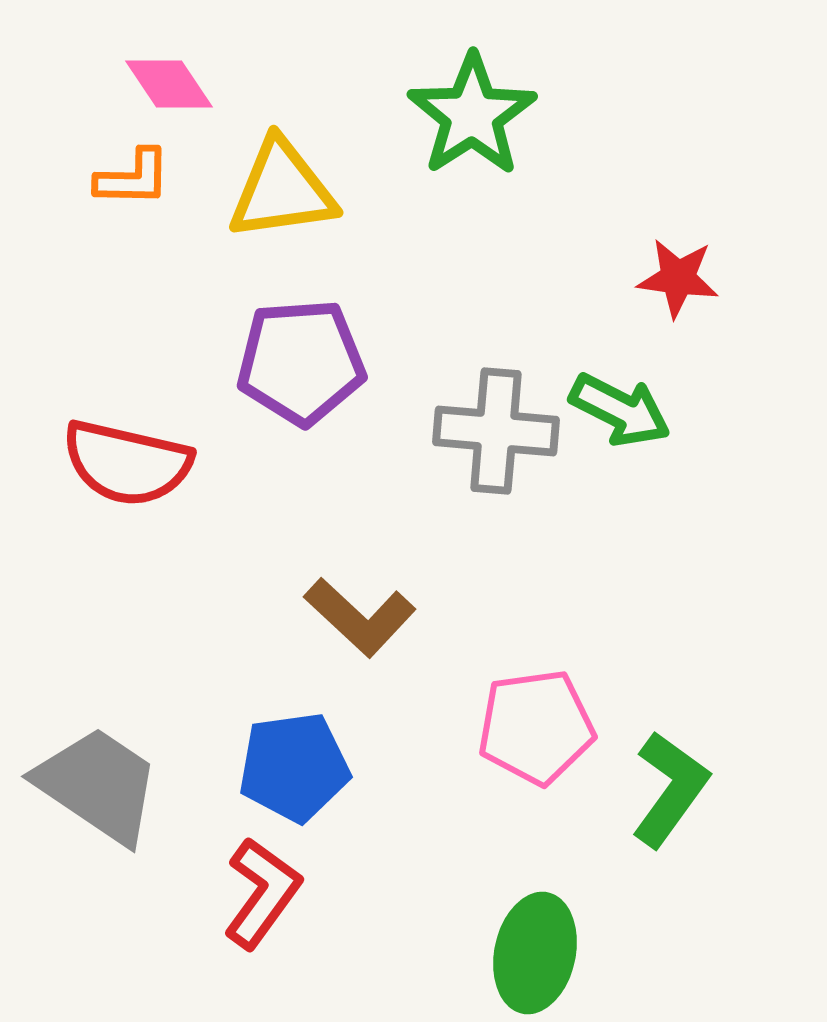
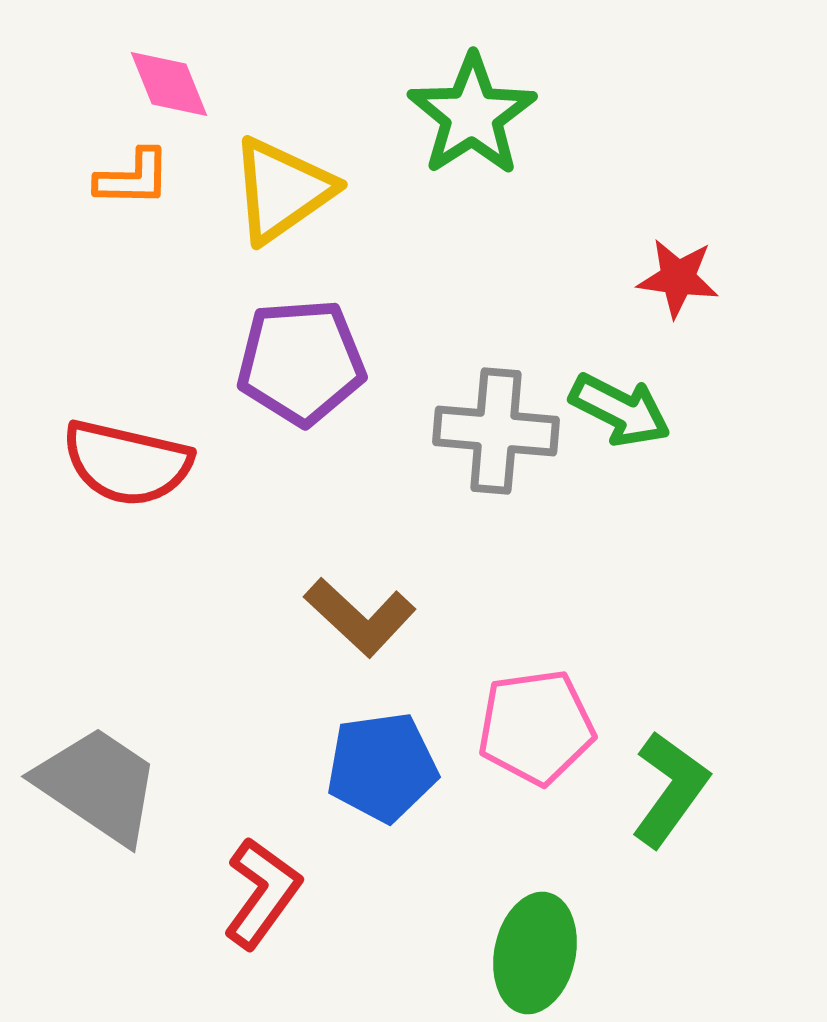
pink diamond: rotated 12 degrees clockwise
yellow triangle: rotated 27 degrees counterclockwise
blue pentagon: moved 88 px right
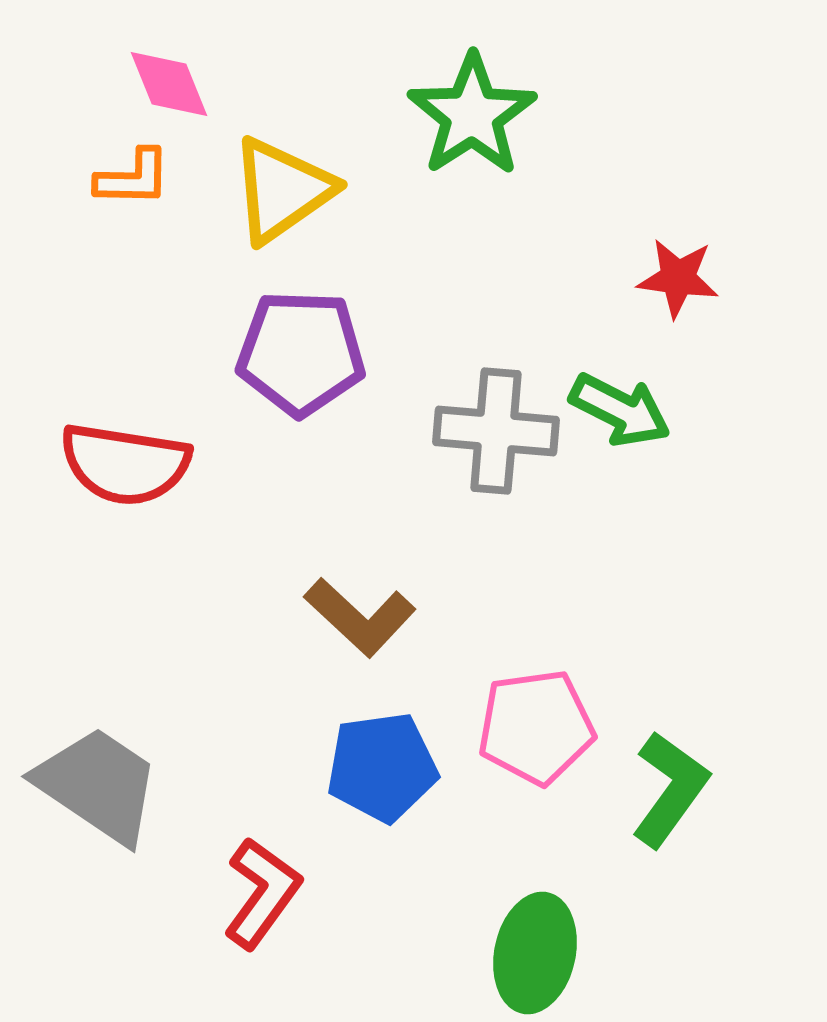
purple pentagon: moved 9 px up; rotated 6 degrees clockwise
red semicircle: moved 2 px left, 1 px down; rotated 4 degrees counterclockwise
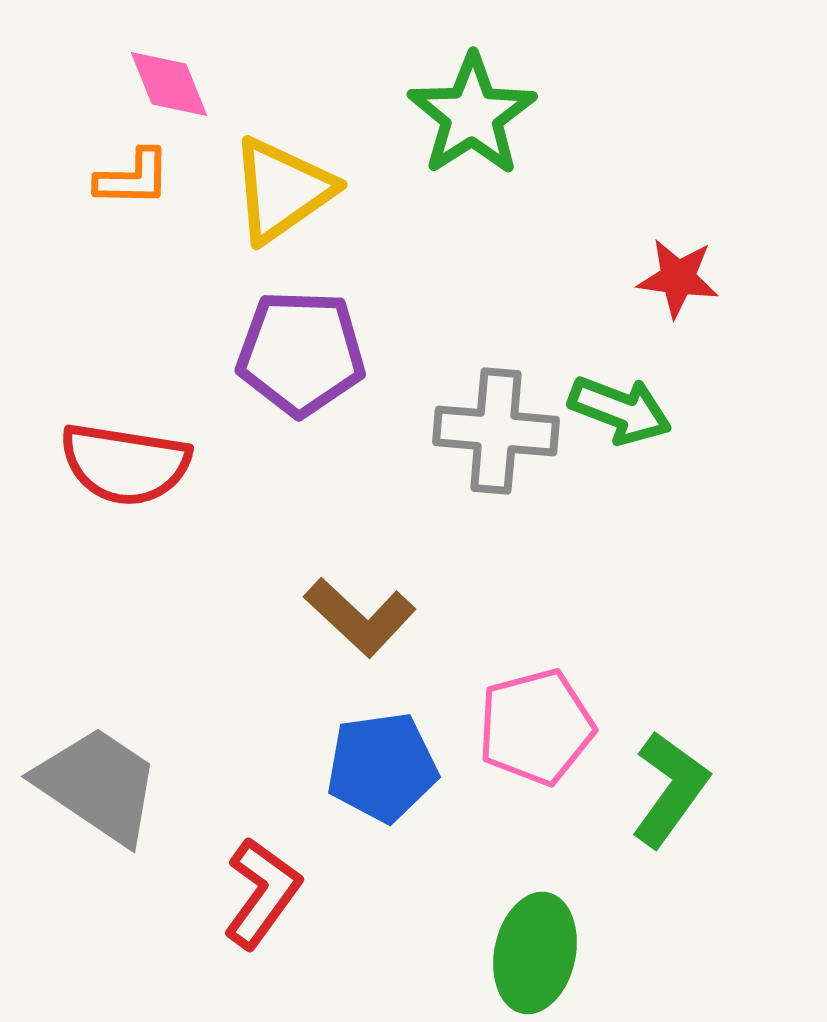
green arrow: rotated 6 degrees counterclockwise
pink pentagon: rotated 7 degrees counterclockwise
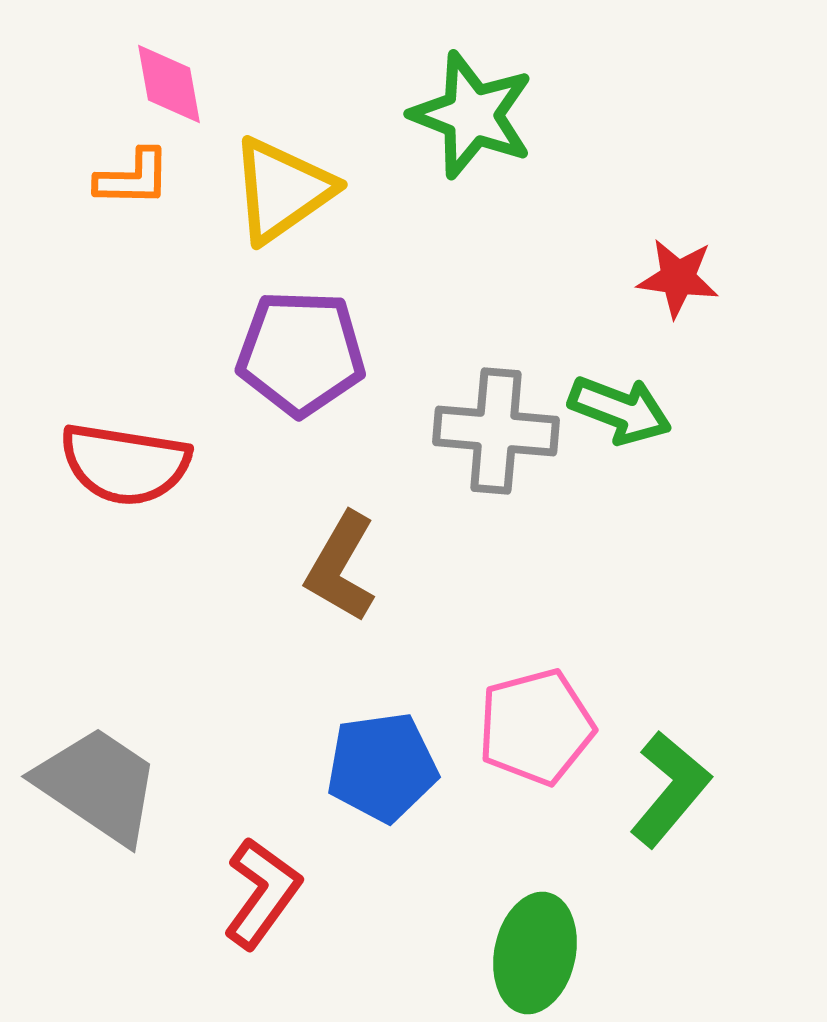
pink diamond: rotated 12 degrees clockwise
green star: rotated 18 degrees counterclockwise
brown L-shape: moved 19 px left, 50 px up; rotated 77 degrees clockwise
green L-shape: rotated 4 degrees clockwise
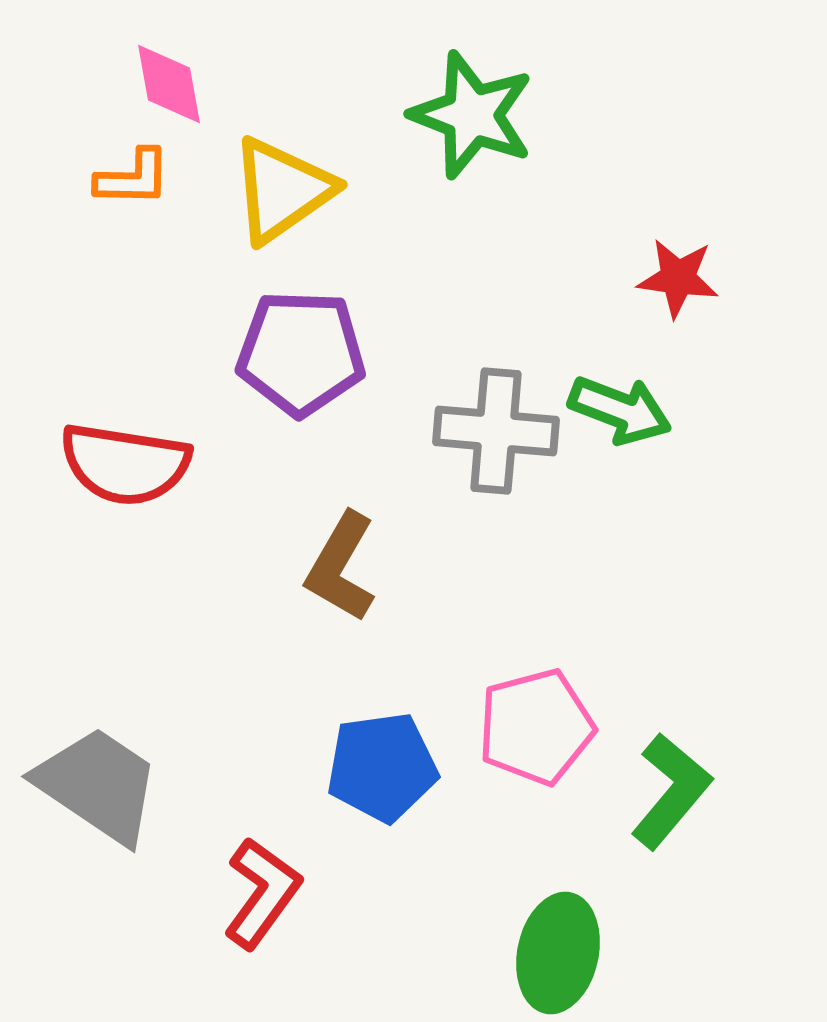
green L-shape: moved 1 px right, 2 px down
green ellipse: moved 23 px right
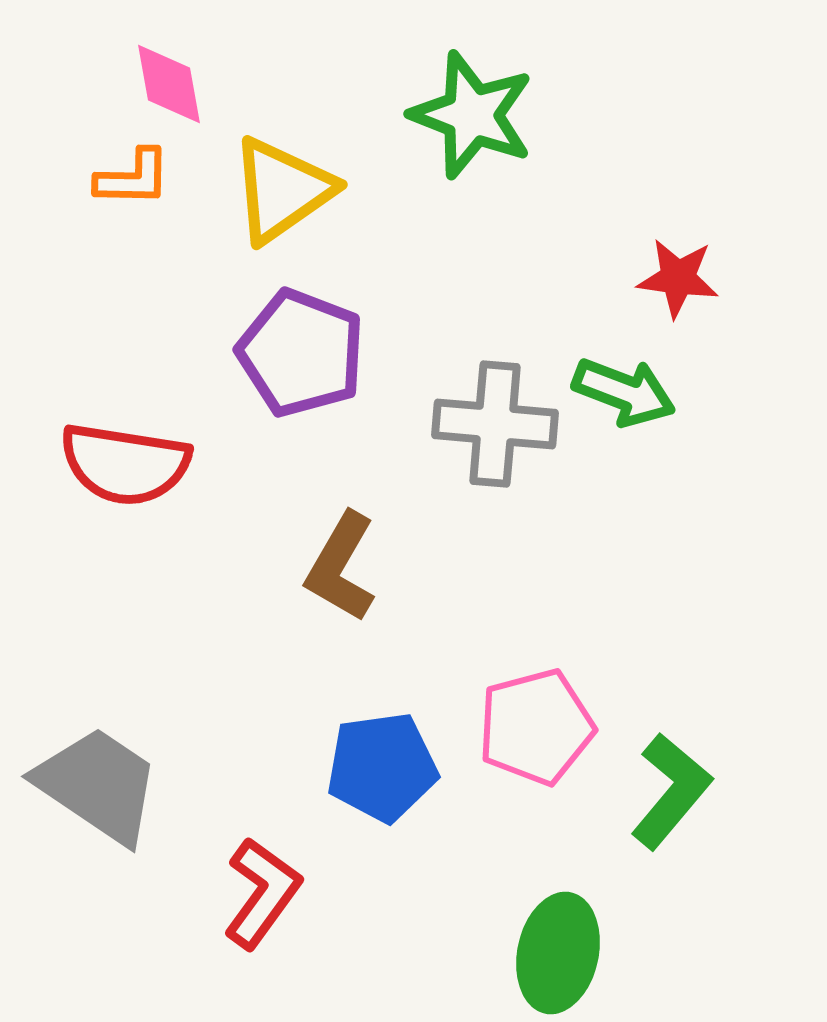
purple pentagon: rotated 19 degrees clockwise
green arrow: moved 4 px right, 18 px up
gray cross: moved 1 px left, 7 px up
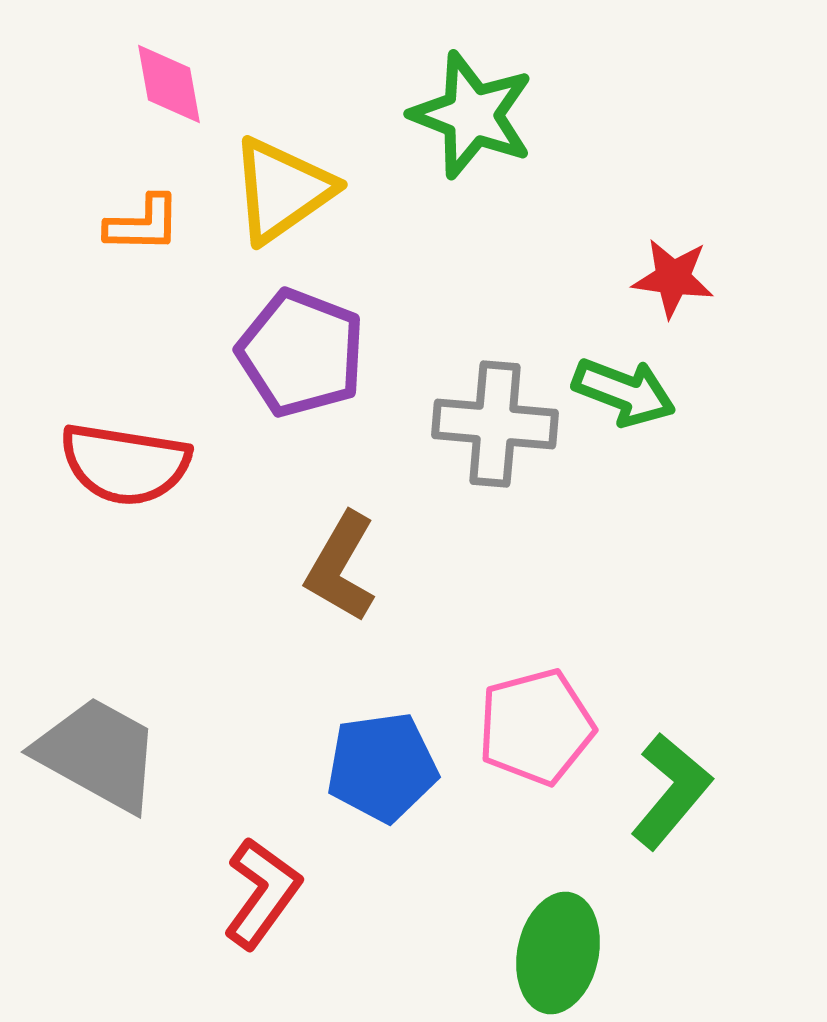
orange L-shape: moved 10 px right, 46 px down
red star: moved 5 px left
gray trapezoid: moved 31 px up; rotated 5 degrees counterclockwise
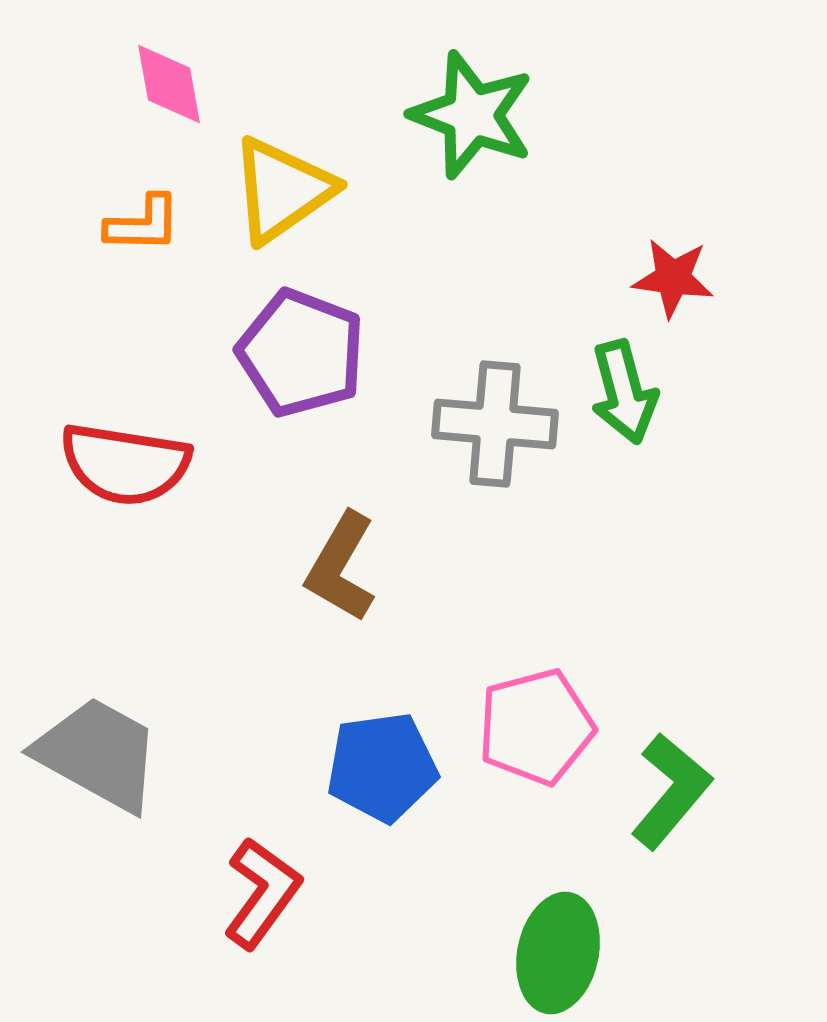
green arrow: rotated 54 degrees clockwise
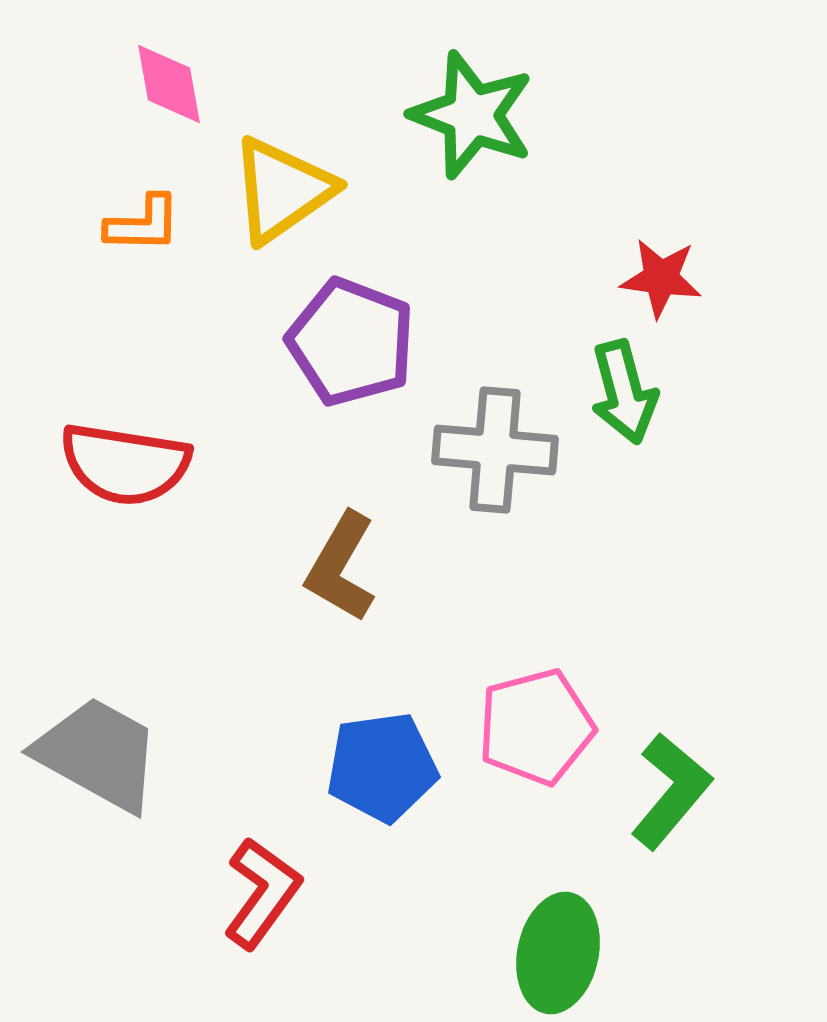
red star: moved 12 px left
purple pentagon: moved 50 px right, 11 px up
gray cross: moved 26 px down
